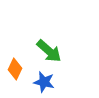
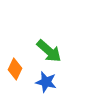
blue star: moved 2 px right
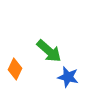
blue star: moved 22 px right, 5 px up
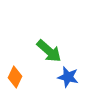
orange diamond: moved 8 px down
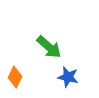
green arrow: moved 4 px up
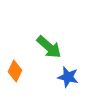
orange diamond: moved 6 px up
